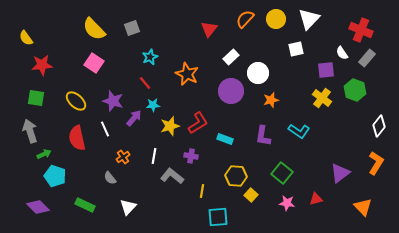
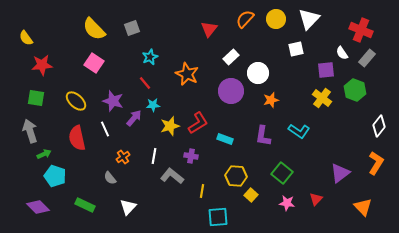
red triangle at (316, 199): rotated 32 degrees counterclockwise
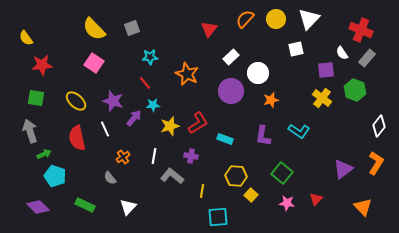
cyan star at (150, 57): rotated 21 degrees clockwise
purple triangle at (340, 173): moved 3 px right, 4 px up
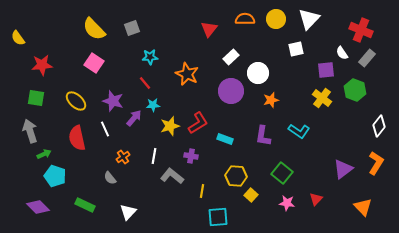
orange semicircle at (245, 19): rotated 48 degrees clockwise
yellow semicircle at (26, 38): moved 8 px left
white triangle at (128, 207): moved 5 px down
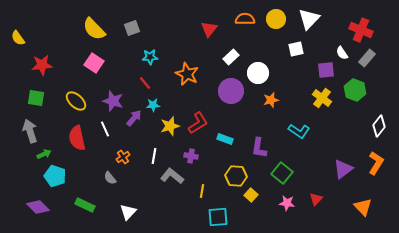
purple L-shape at (263, 136): moved 4 px left, 12 px down
